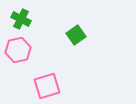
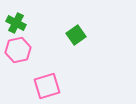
green cross: moved 5 px left, 4 px down
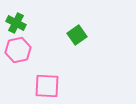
green square: moved 1 px right
pink square: rotated 20 degrees clockwise
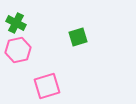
green square: moved 1 px right, 2 px down; rotated 18 degrees clockwise
pink square: rotated 20 degrees counterclockwise
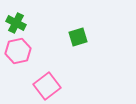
pink hexagon: moved 1 px down
pink square: rotated 20 degrees counterclockwise
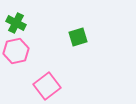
pink hexagon: moved 2 px left
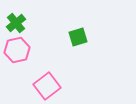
green cross: rotated 24 degrees clockwise
pink hexagon: moved 1 px right, 1 px up
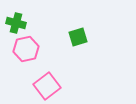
green cross: rotated 36 degrees counterclockwise
pink hexagon: moved 9 px right, 1 px up
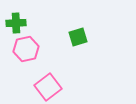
green cross: rotated 18 degrees counterclockwise
pink square: moved 1 px right, 1 px down
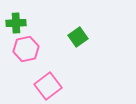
green square: rotated 18 degrees counterclockwise
pink square: moved 1 px up
